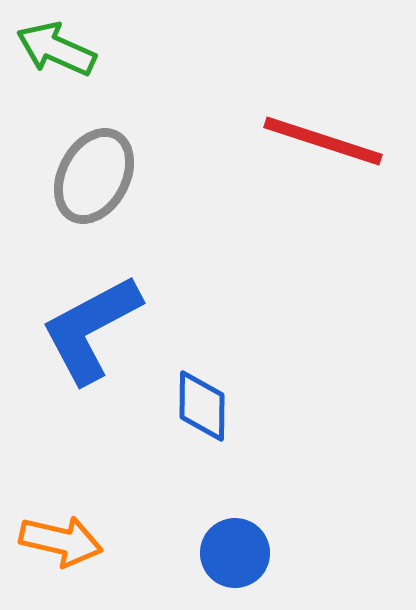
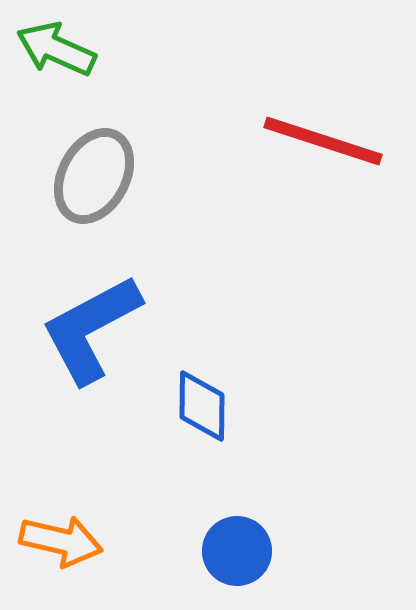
blue circle: moved 2 px right, 2 px up
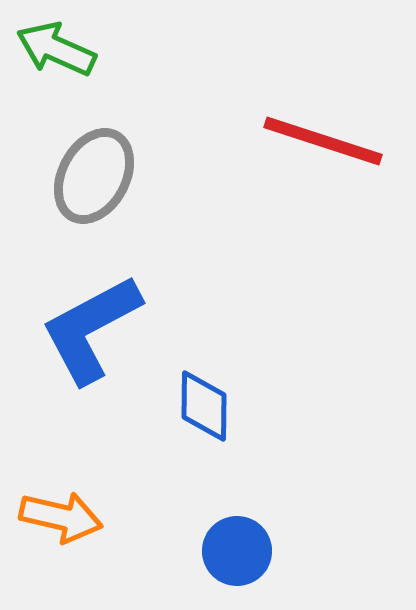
blue diamond: moved 2 px right
orange arrow: moved 24 px up
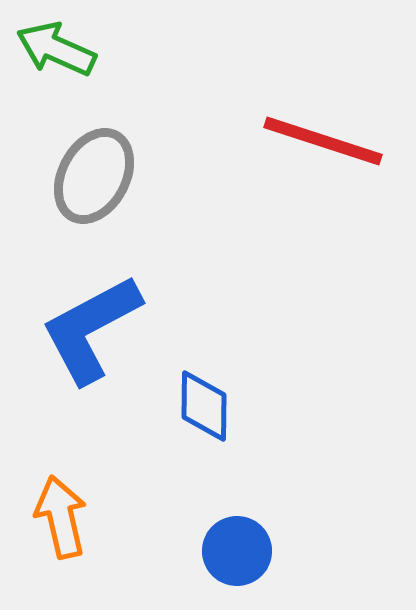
orange arrow: rotated 116 degrees counterclockwise
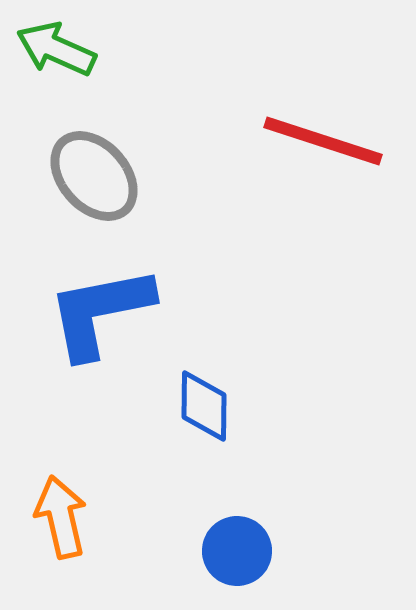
gray ellipse: rotated 70 degrees counterclockwise
blue L-shape: moved 9 px right, 17 px up; rotated 17 degrees clockwise
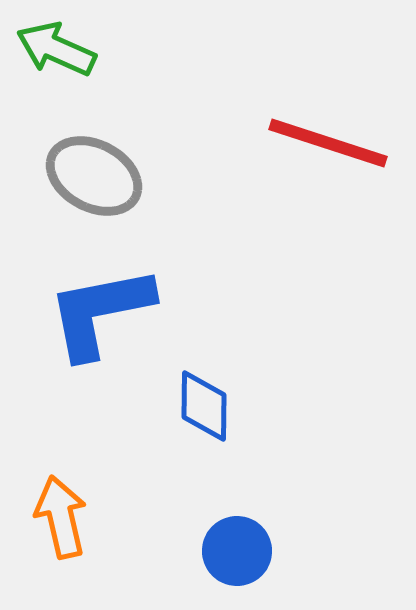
red line: moved 5 px right, 2 px down
gray ellipse: rotated 20 degrees counterclockwise
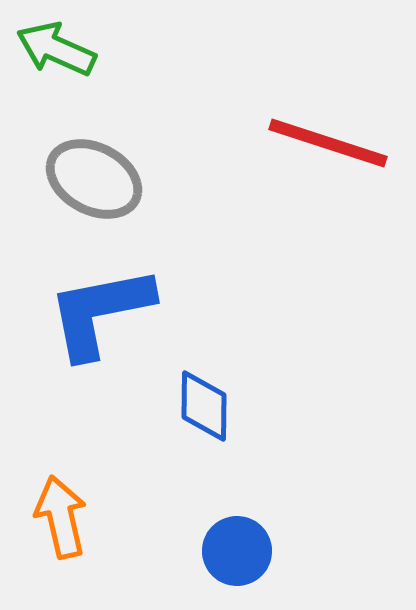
gray ellipse: moved 3 px down
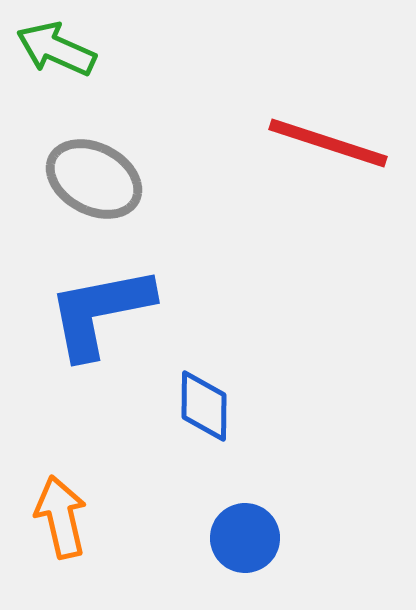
blue circle: moved 8 px right, 13 px up
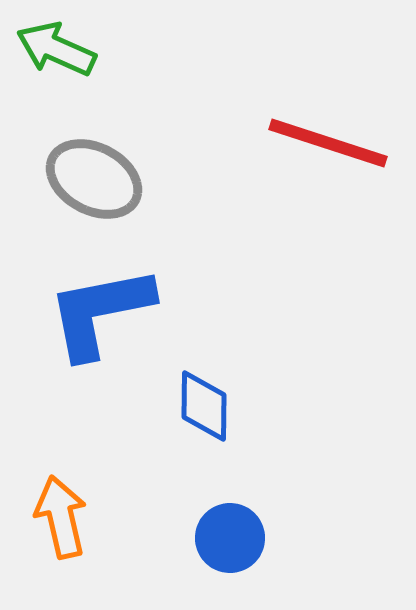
blue circle: moved 15 px left
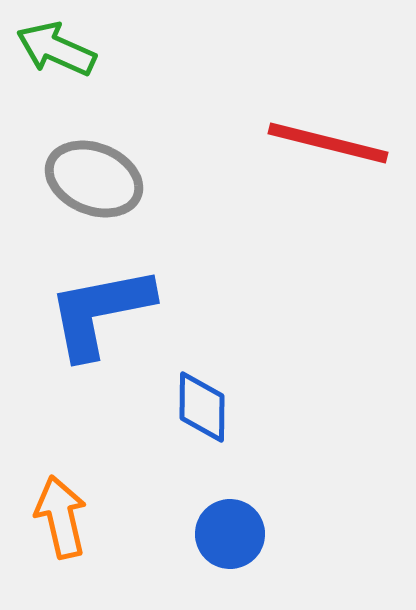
red line: rotated 4 degrees counterclockwise
gray ellipse: rotated 6 degrees counterclockwise
blue diamond: moved 2 px left, 1 px down
blue circle: moved 4 px up
